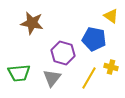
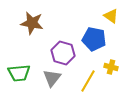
yellow line: moved 1 px left, 3 px down
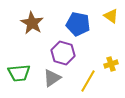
brown star: rotated 20 degrees clockwise
blue pentagon: moved 16 px left, 15 px up
yellow cross: moved 3 px up; rotated 32 degrees counterclockwise
gray triangle: rotated 18 degrees clockwise
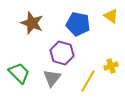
brown star: rotated 10 degrees counterclockwise
purple hexagon: moved 1 px left
yellow cross: moved 2 px down
green trapezoid: rotated 130 degrees counterclockwise
gray triangle: rotated 18 degrees counterclockwise
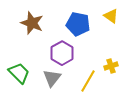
purple hexagon: rotated 15 degrees clockwise
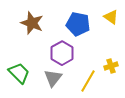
yellow triangle: moved 1 px down
gray triangle: moved 1 px right
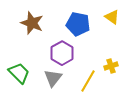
yellow triangle: moved 1 px right
